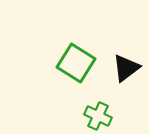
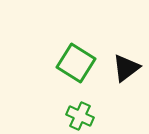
green cross: moved 18 px left
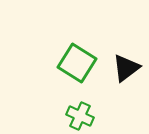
green square: moved 1 px right
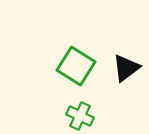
green square: moved 1 px left, 3 px down
